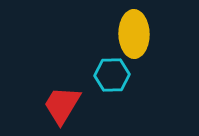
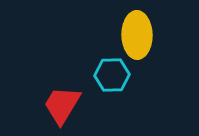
yellow ellipse: moved 3 px right, 1 px down
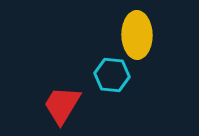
cyan hexagon: rotated 8 degrees clockwise
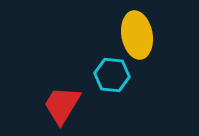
yellow ellipse: rotated 9 degrees counterclockwise
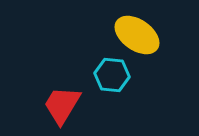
yellow ellipse: rotated 45 degrees counterclockwise
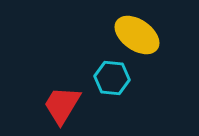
cyan hexagon: moved 3 px down
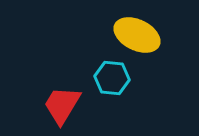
yellow ellipse: rotated 9 degrees counterclockwise
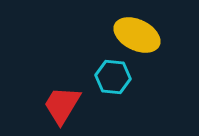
cyan hexagon: moved 1 px right, 1 px up
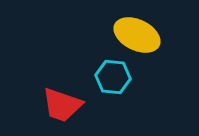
red trapezoid: rotated 102 degrees counterclockwise
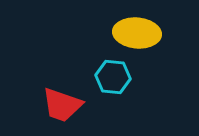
yellow ellipse: moved 2 px up; rotated 21 degrees counterclockwise
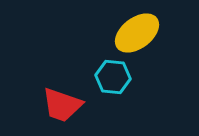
yellow ellipse: rotated 42 degrees counterclockwise
